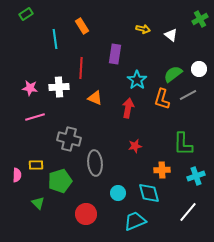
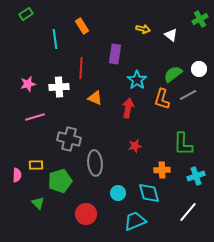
pink star: moved 2 px left, 4 px up; rotated 21 degrees counterclockwise
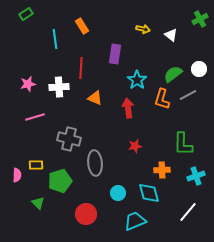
red arrow: rotated 18 degrees counterclockwise
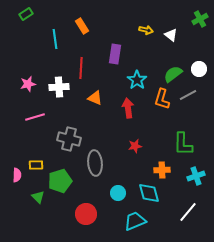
yellow arrow: moved 3 px right, 1 px down
green triangle: moved 6 px up
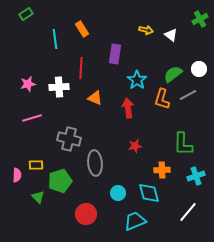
orange rectangle: moved 3 px down
pink line: moved 3 px left, 1 px down
